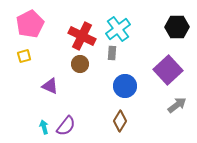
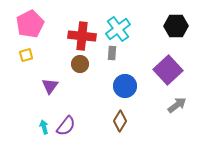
black hexagon: moved 1 px left, 1 px up
red cross: rotated 20 degrees counterclockwise
yellow square: moved 2 px right, 1 px up
purple triangle: rotated 42 degrees clockwise
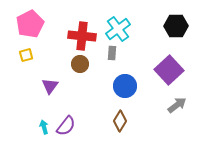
purple square: moved 1 px right
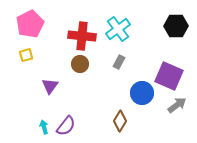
gray rectangle: moved 7 px right, 9 px down; rotated 24 degrees clockwise
purple square: moved 6 px down; rotated 24 degrees counterclockwise
blue circle: moved 17 px right, 7 px down
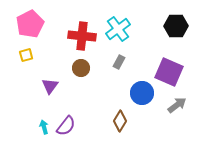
brown circle: moved 1 px right, 4 px down
purple square: moved 4 px up
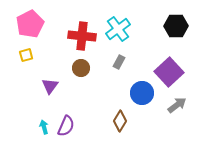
purple square: rotated 24 degrees clockwise
purple semicircle: rotated 15 degrees counterclockwise
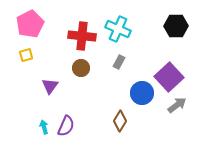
cyan cross: rotated 30 degrees counterclockwise
purple square: moved 5 px down
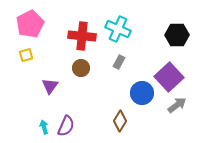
black hexagon: moved 1 px right, 9 px down
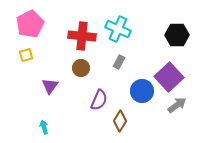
blue circle: moved 2 px up
purple semicircle: moved 33 px right, 26 px up
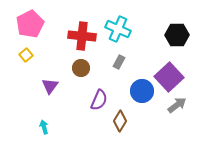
yellow square: rotated 24 degrees counterclockwise
